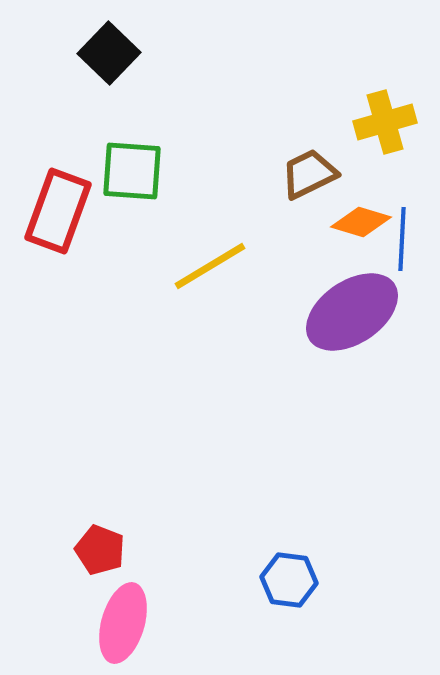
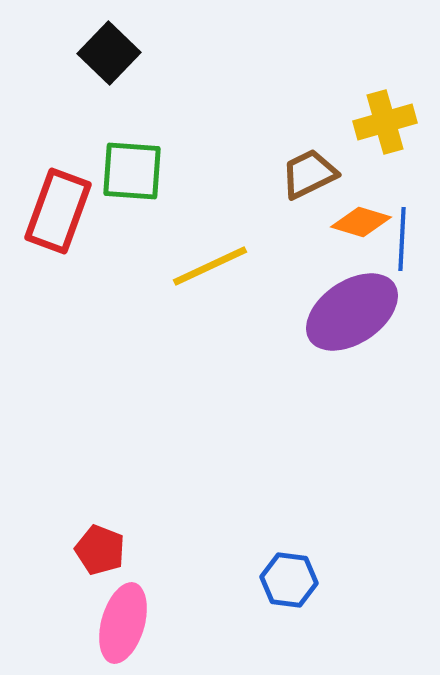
yellow line: rotated 6 degrees clockwise
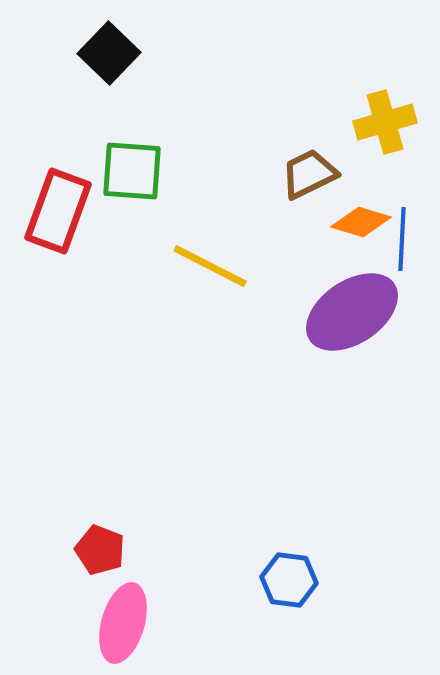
yellow line: rotated 52 degrees clockwise
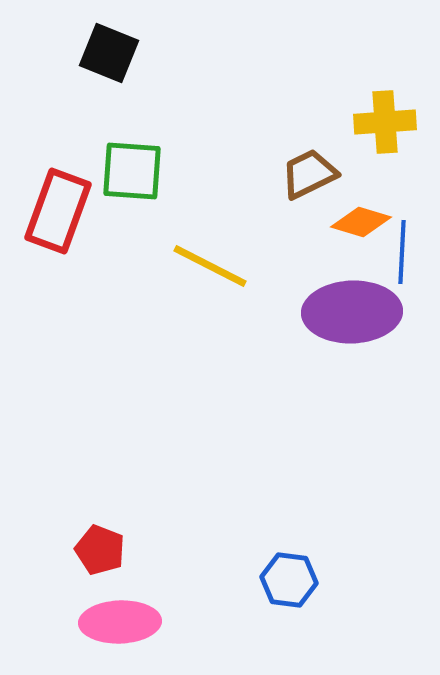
black square: rotated 22 degrees counterclockwise
yellow cross: rotated 12 degrees clockwise
blue line: moved 13 px down
purple ellipse: rotated 32 degrees clockwise
pink ellipse: moved 3 px left, 1 px up; rotated 72 degrees clockwise
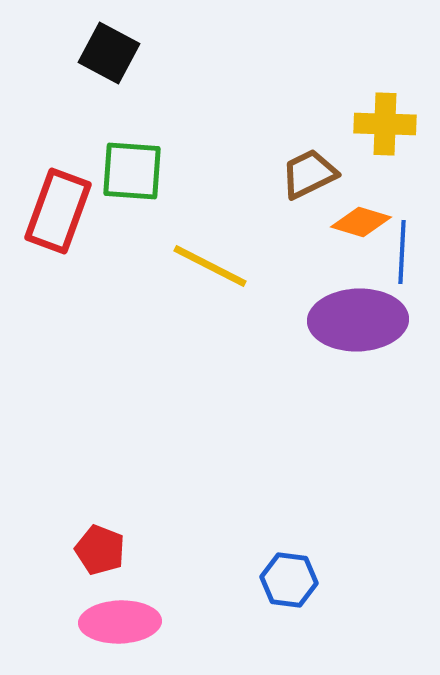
black square: rotated 6 degrees clockwise
yellow cross: moved 2 px down; rotated 6 degrees clockwise
purple ellipse: moved 6 px right, 8 px down
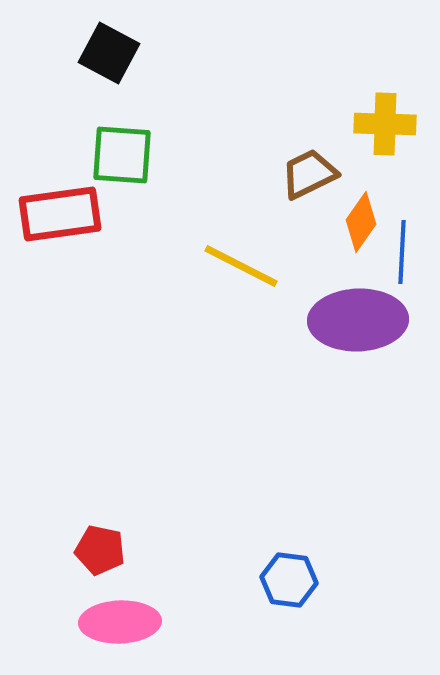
green square: moved 10 px left, 16 px up
red rectangle: moved 2 px right, 3 px down; rotated 62 degrees clockwise
orange diamond: rotated 72 degrees counterclockwise
yellow line: moved 31 px right
red pentagon: rotated 9 degrees counterclockwise
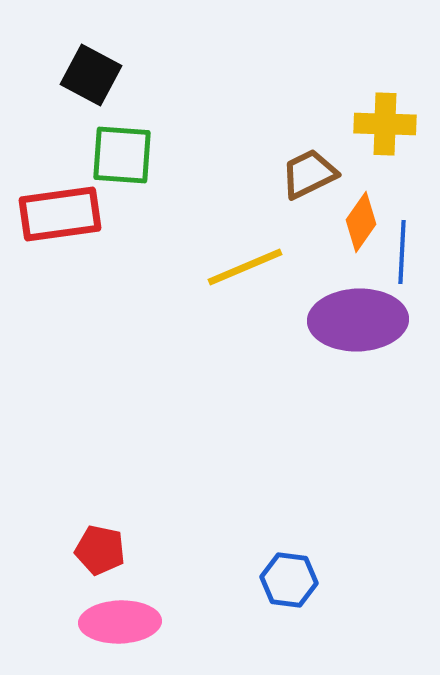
black square: moved 18 px left, 22 px down
yellow line: moved 4 px right, 1 px down; rotated 50 degrees counterclockwise
